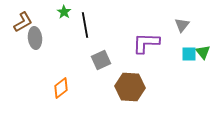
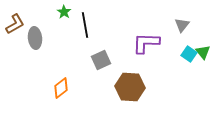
brown L-shape: moved 8 px left, 2 px down
cyan square: rotated 35 degrees clockwise
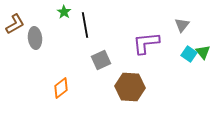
purple L-shape: rotated 8 degrees counterclockwise
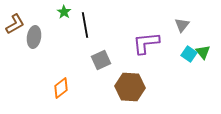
gray ellipse: moved 1 px left, 1 px up; rotated 15 degrees clockwise
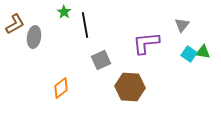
green triangle: rotated 42 degrees counterclockwise
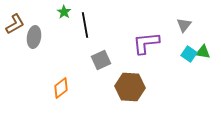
gray triangle: moved 2 px right
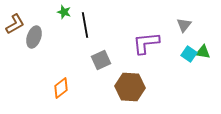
green star: rotated 16 degrees counterclockwise
gray ellipse: rotated 10 degrees clockwise
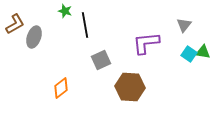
green star: moved 1 px right, 1 px up
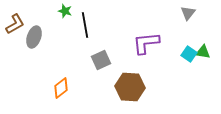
gray triangle: moved 4 px right, 12 px up
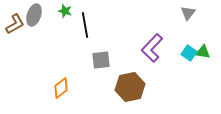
gray ellipse: moved 22 px up
purple L-shape: moved 6 px right, 5 px down; rotated 40 degrees counterclockwise
cyan square: moved 1 px up
gray square: rotated 18 degrees clockwise
brown hexagon: rotated 16 degrees counterclockwise
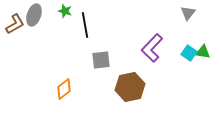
orange diamond: moved 3 px right, 1 px down
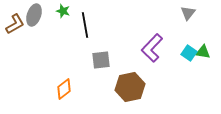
green star: moved 2 px left
